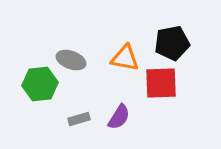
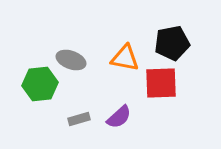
purple semicircle: rotated 16 degrees clockwise
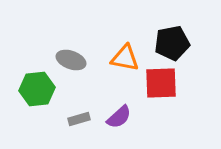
green hexagon: moved 3 px left, 5 px down
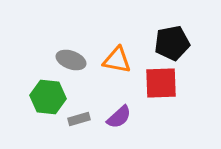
orange triangle: moved 8 px left, 2 px down
green hexagon: moved 11 px right, 8 px down; rotated 12 degrees clockwise
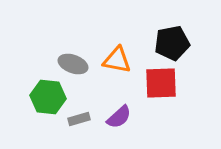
gray ellipse: moved 2 px right, 4 px down
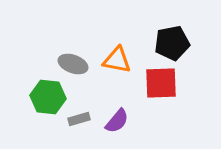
purple semicircle: moved 2 px left, 4 px down; rotated 8 degrees counterclockwise
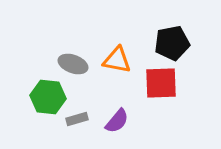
gray rectangle: moved 2 px left
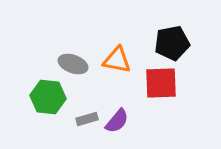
gray rectangle: moved 10 px right
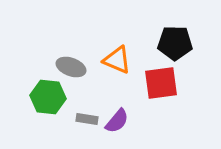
black pentagon: moved 3 px right; rotated 12 degrees clockwise
orange triangle: rotated 12 degrees clockwise
gray ellipse: moved 2 px left, 3 px down
red square: rotated 6 degrees counterclockwise
gray rectangle: rotated 25 degrees clockwise
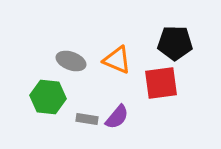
gray ellipse: moved 6 px up
purple semicircle: moved 4 px up
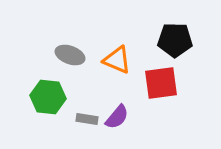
black pentagon: moved 3 px up
gray ellipse: moved 1 px left, 6 px up
